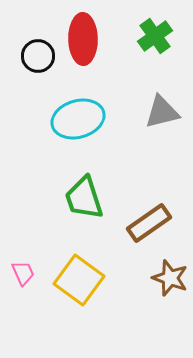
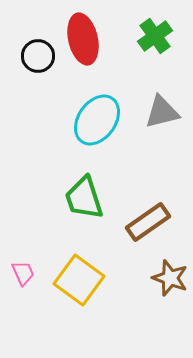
red ellipse: rotated 12 degrees counterclockwise
cyan ellipse: moved 19 px right, 1 px down; rotated 39 degrees counterclockwise
brown rectangle: moved 1 px left, 1 px up
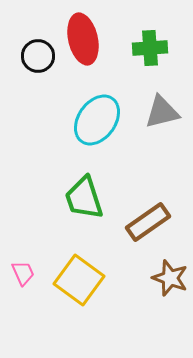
green cross: moved 5 px left, 12 px down; rotated 32 degrees clockwise
